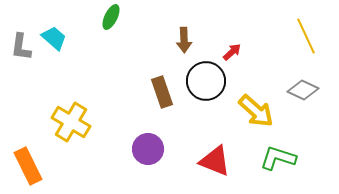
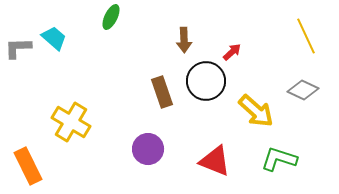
gray L-shape: moved 3 px left, 1 px down; rotated 80 degrees clockwise
green L-shape: moved 1 px right, 1 px down
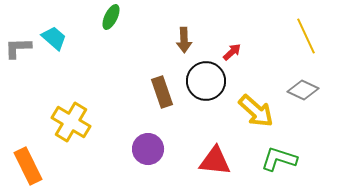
red triangle: rotated 16 degrees counterclockwise
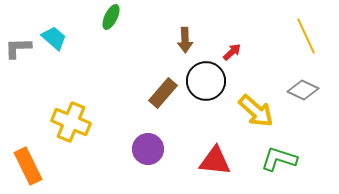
brown arrow: moved 1 px right
brown rectangle: moved 1 px right, 1 px down; rotated 60 degrees clockwise
yellow cross: rotated 9 degrees counterclockwise
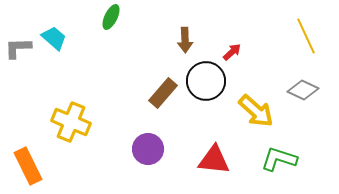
red triangle: moved 1 px left, 1 px up
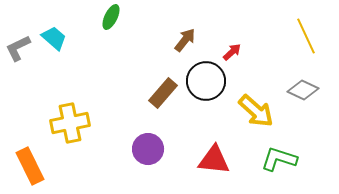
brown arrow: rotated 140 degrees counterclockwise
gray L-shape: rotated 24 degrees counterclockwise
yellow cross: moved 1 px left, 1 px down; rotated 33 degrees counterclockwise
orange rectangle: moved 2 px right
